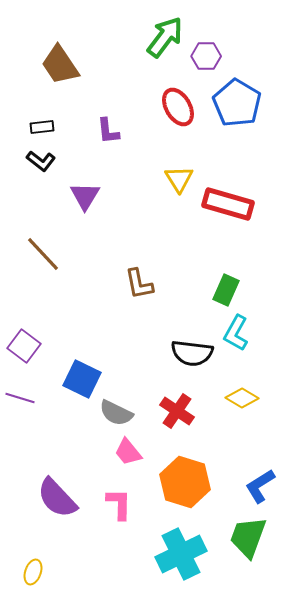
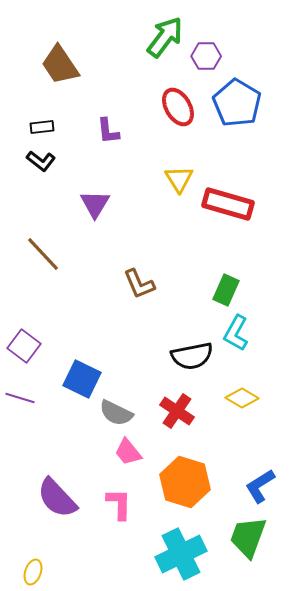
purple triangle: moved 10 px right, 8 px down
brown L-shape: rotated 12 degrees counterclockwise
black semicircle: moved 3 px down; rotated 18 degrees counterclockwise
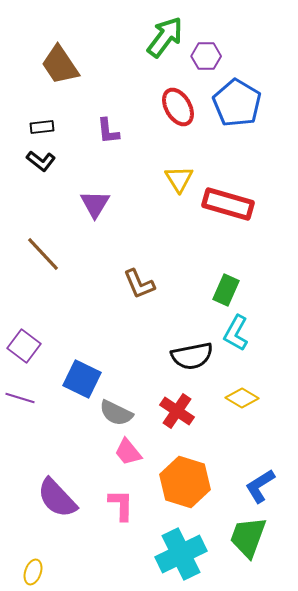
pink L-shape: moved 2 px right, 1 px down
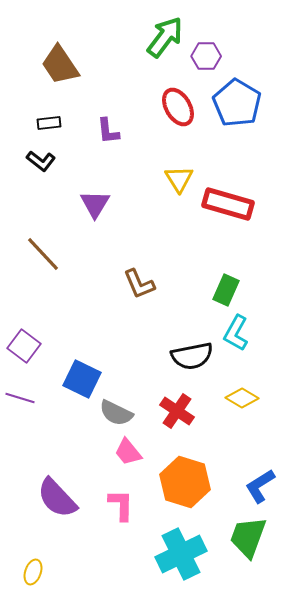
black rectangle: moved 7 px right, 4 px up
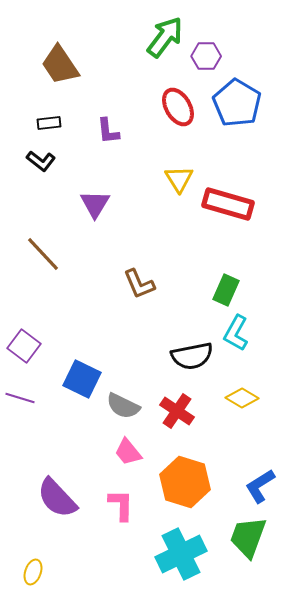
gray semicircle: moved 7 px right, 7 px up
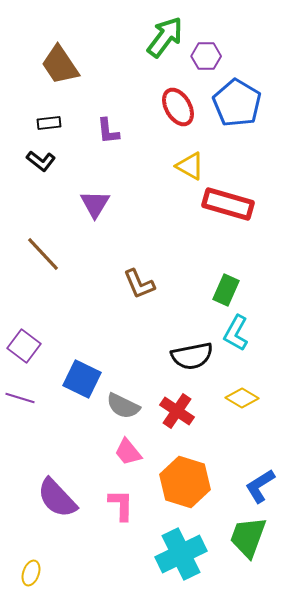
yellow triangle: moved 11 px right, 13 px up; rotated 28 degrees counterclockwise
yellow ellipse: moved 2 px left, 1 px down
